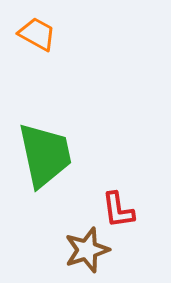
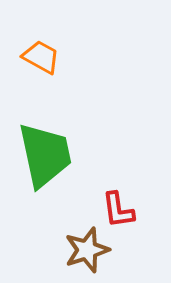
orange trapezoid: moved 4 px right, 23 px down
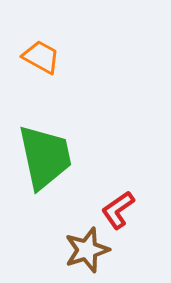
green trapezoid: moved 2 px down
red L-shape: rotated 63 degrees clockwise
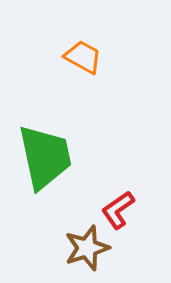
orange trapezoid: moved 42 px right
brown star: moved 2 px up
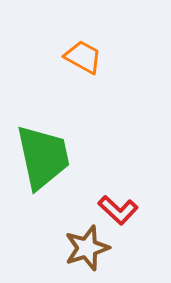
green trapezoid: moved 2 px left
red L-shape: rotated 102 degrees counterclockwise
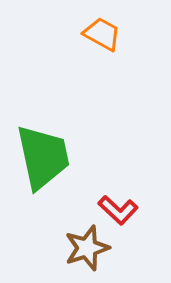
orange trapezoid: moved 19 px right, 23 px up
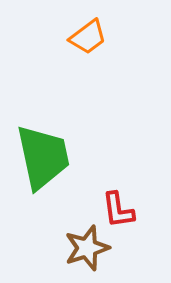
orange trapezoid: moved 14 px left, 3 px down; rotated 114 degrees clockwise
red L-shape: rotated 39 degrees clockwise
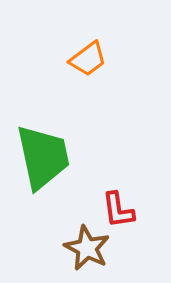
orange trapezoid: moved 22 px down
brown star: rotated 27 degrees counterclockwise
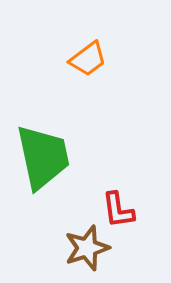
brown star: rotated 27 degrees clockwise
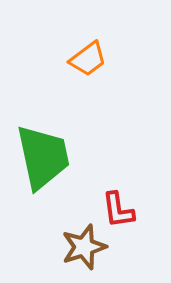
brown star: moved 3 px left, 1 px up
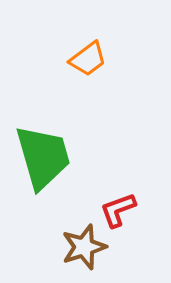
green trapezoid: rotated 4 degrees counterclockwise
red L-shape: rotated 78 degrees clockwise
